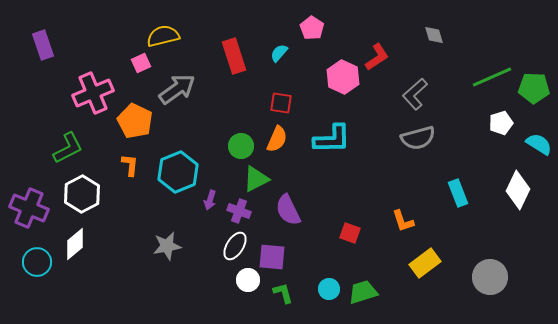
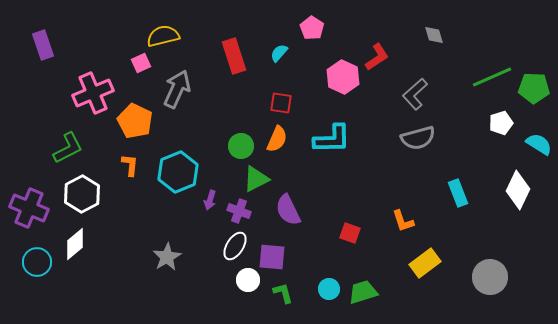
gray arrow at (177, 89): rotated 30 degrees counterclockwise
gray star at (167, 246): moved 11 px down; rotated 20 degrees counterclockwise
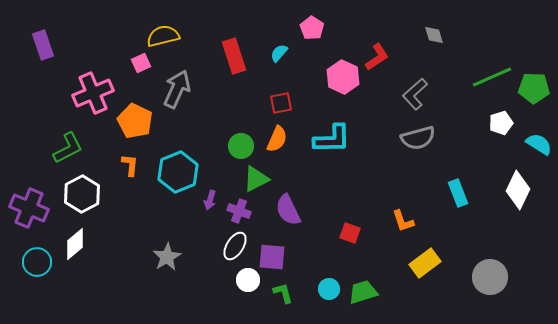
red square at (281, 103): rotated 20 degrees counterclockwise
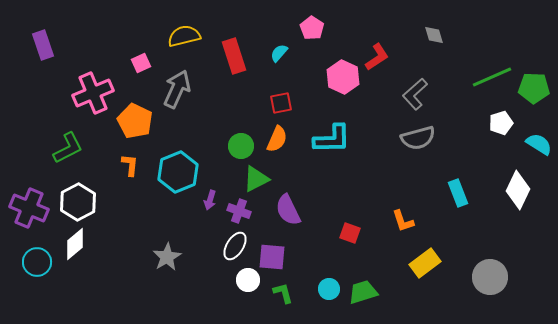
yellow semicircle at (163, 36): moved 21 px right
white hexagon at (82, 194): moved 4 px left, 8 px down
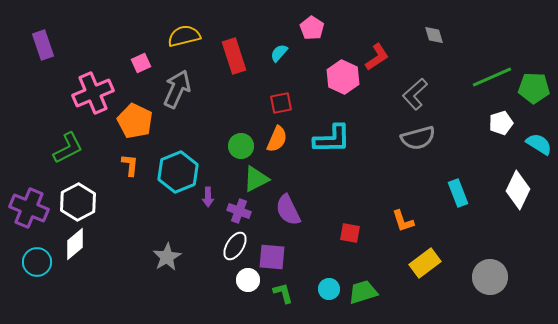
purple arrow at (210, 200): moved 2 px left, 3 px up; rotated 18 degrees counterclockwise
red square at (350, 233): rotated 10 degrees counterclockwise
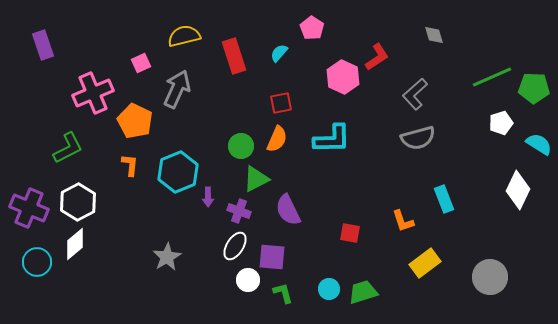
cyan rectangle at (458, 193): moved 14 px left, 6 px down
